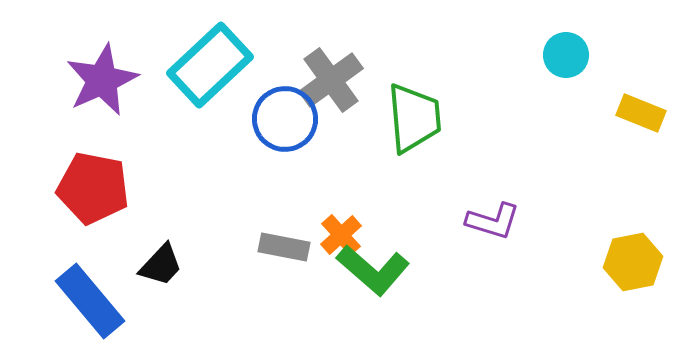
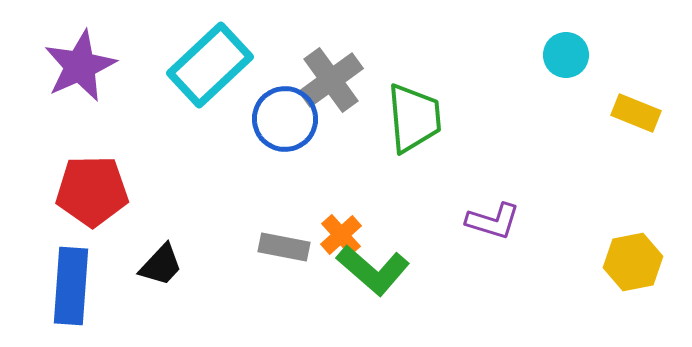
purple star: moved 22 px left, 14 px up
yellow rectangle: moved 5 px left
red pentagon: moved 1 px left, 3 px down; rotated 12 degrees counterclockwise
blue rectangle: moved 19 px left, 15 px up; rotated 44 degrees clockwise
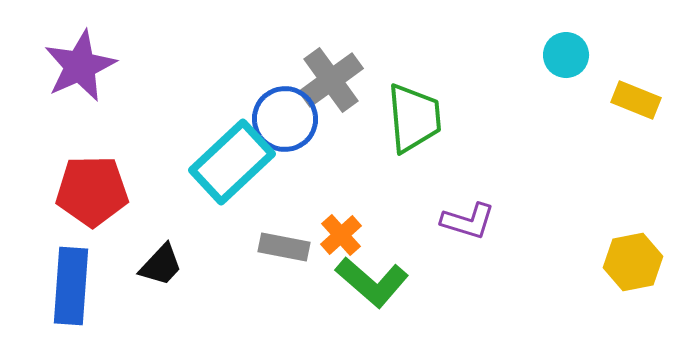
cyan rectangle: moved 22 px right, 97 px down
yellow rectangle: moved 13 px up
purple L-shape: moved 25 px left
green L-shape: moved 1 px left, 12 px down
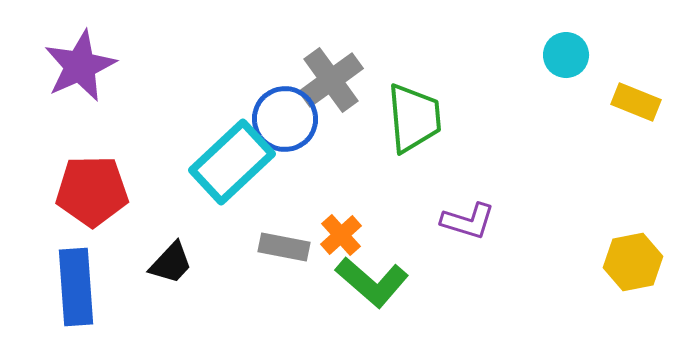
yellow rectangle: moved 2 px down
black trapezoid: moved 10 px right, 2 px up
blue rectangle: moved 5 px right, 1 px down; rotated 8 degrees counterclockwise
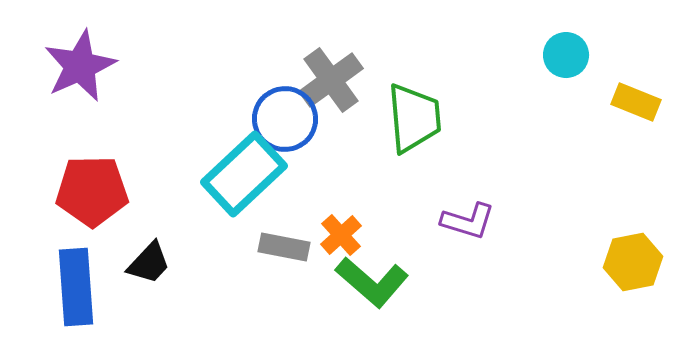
cyan rectangle: moved 12 px right, 12 px down
black trapezoid: moved 22 px left
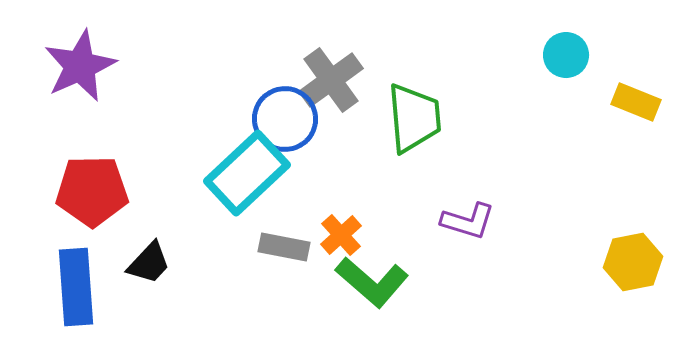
cyan rectangle: moved 3 px right, 1 px up
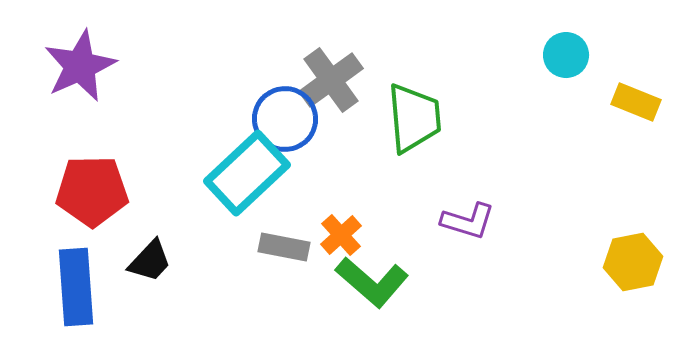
black trapezoid: moved 1 px right, 2 px up
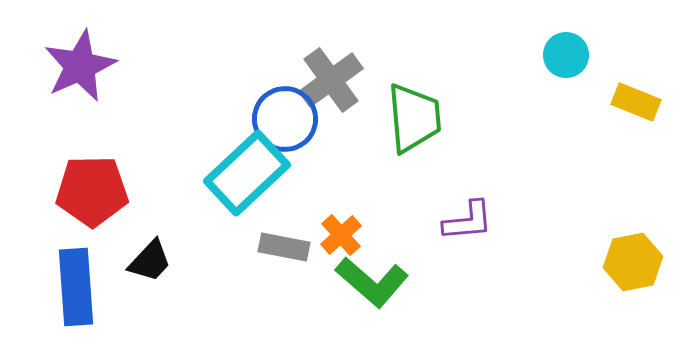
purple L-shape: rotated 22 degrees counterclockwise
